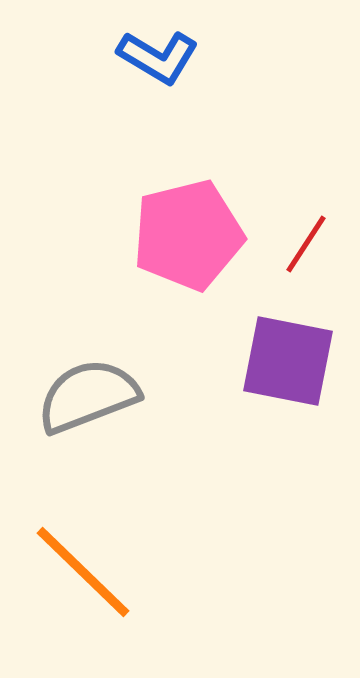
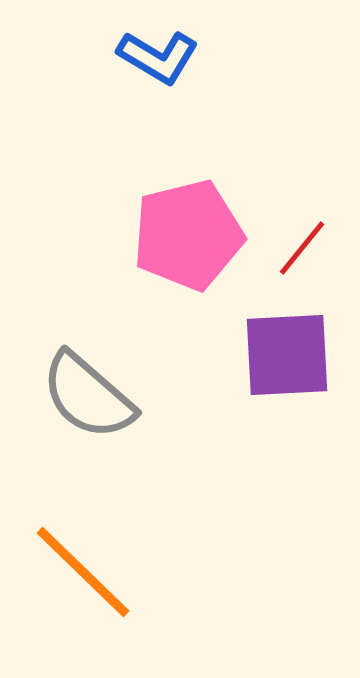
red line: moved 4 px left, 4 px down; rotated 6 degrees clockwise
purple square: moved 1 px left, 6 px up; rotated 14 degrees counterclockwise
gray semicircle: rotated 118 degrees counterclockwise
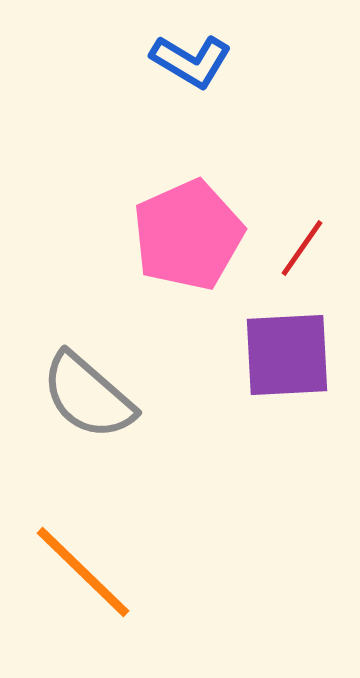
blue L-shape: moved 33 px right, 4 px down
pink pentagon: rotated 10 degrees counterclockwise
red line: rotated 4 degrees counterclockwise
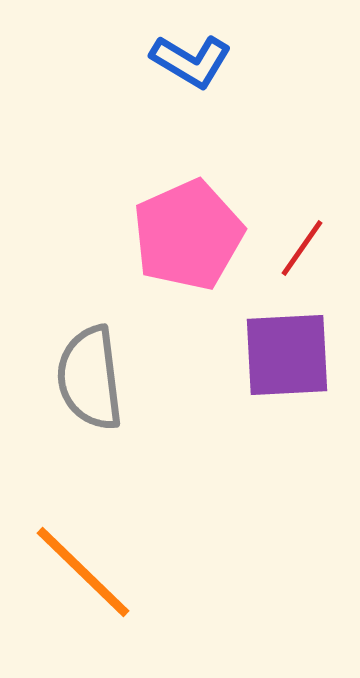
gray semicircle: moved 2 px right, 18 px up; rotated 42 degrees clockwise
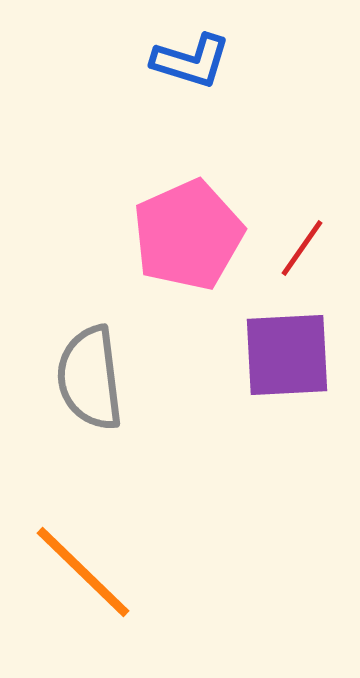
blue L-shape: rotated 14 degrees counterclockwise
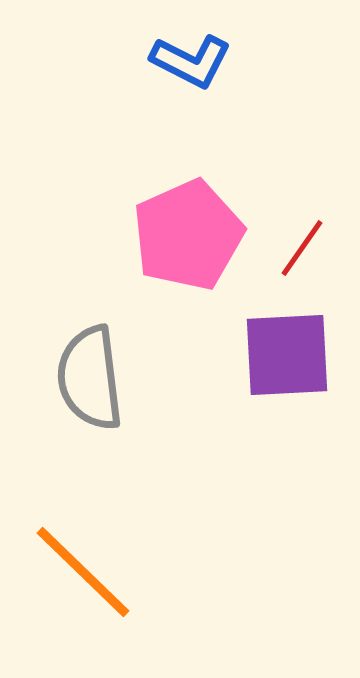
blue L-shape: rotated 10 degrees clockwise
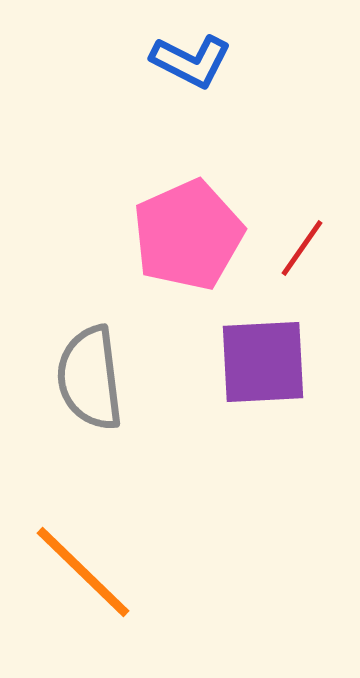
purple square: moved 24 px left, 7 px down
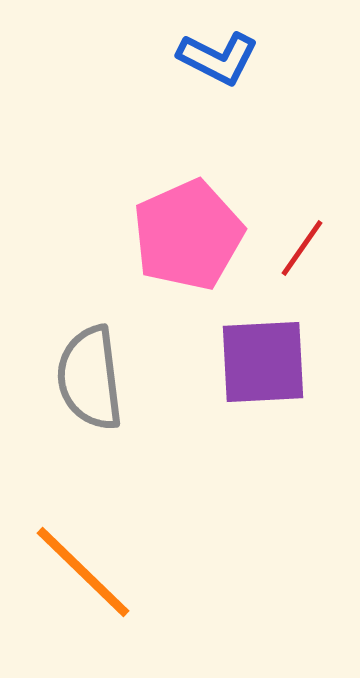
blue L-shape: moved 27 px right, 3 px up
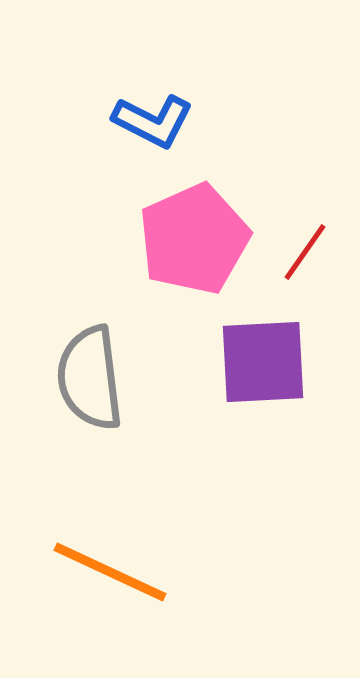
blue L-shape: moved 65 px left, 63 px down
pink pentagon: moved 6 px right, 4 px down
red line: moved 3 px right, 4 px down
orange line: moved 27 px right; rotated 19 degrees counterclockwise
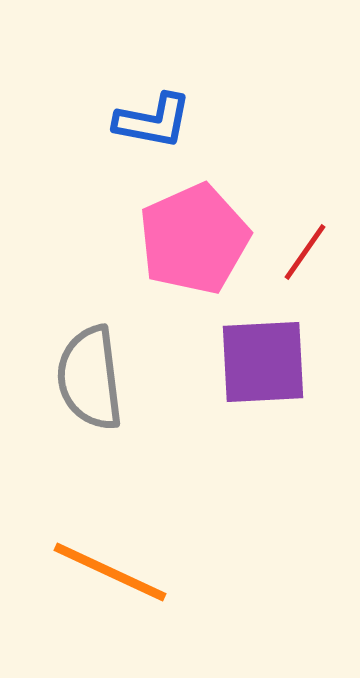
blue L-shape: rotated 16 degrees counterclockwise
